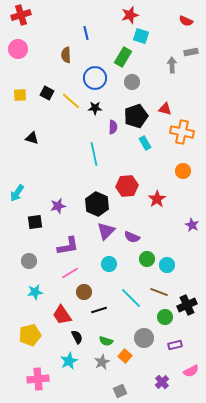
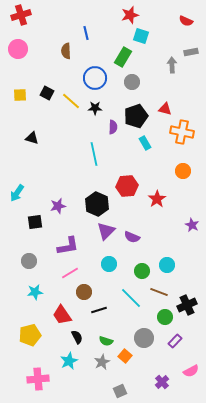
brown semicircle at (66, 55): moved 4 px up
green circle at (147, 259): moved 5 px left, 12 px down
purple rectangle at (175, 345): moved 4 px up; rotated 32 degrees counterclockwise
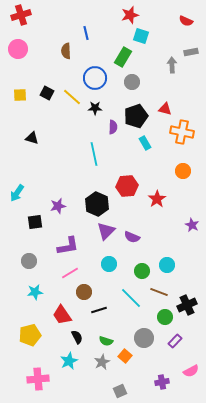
yellow line at (71, 101): moved 1 px right, 4 px up
purple cross at (162, 382): rotated 32 degrees clockwise
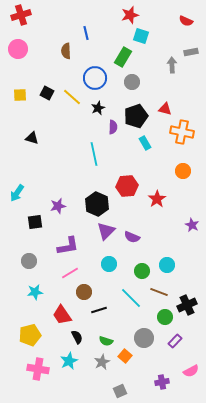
black star at (95, 108): moved 3 px right; rotated 24 degrees counterclockwise
pink cross at (38, 379): moved 10 px up; rotated 15 degrees clockwise
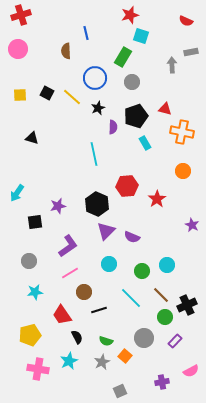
purple L-shape at (68, 246): rotated 25 degrees counterclockwise
brown line at (159, 292): moved 2 px right, 3 px down; rotated 24 degrees clockwise
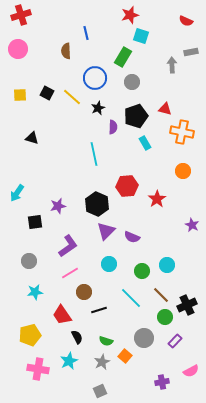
gray square at (120, 391): moved 20 px left
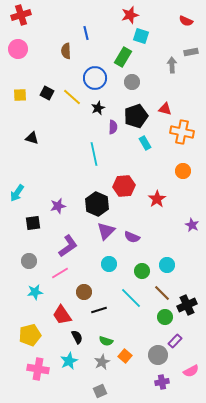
red hexagon at (127, 186): moved 3 px left
black square at (35, 222): moved 2 px left, 1 px down
pink line at (70, 273): moved 10 px left
brown line at (161, 295): moved 1 px right, 2 px up
gray circle at (144, 338): moved 14 px right, 17 px down
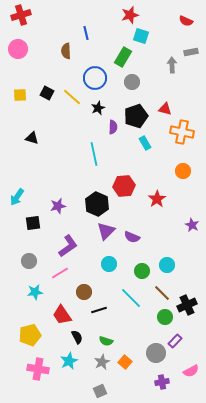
cyan arrow at (17, 193): moved 4 px down
gray circle at (158, 355): moved 2 px left, 2 px up
orange square at (125, 356): moved 6 px down
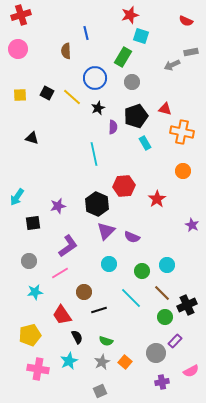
gray arrow at (172, 65): rotated 112 degrees counterclockwise
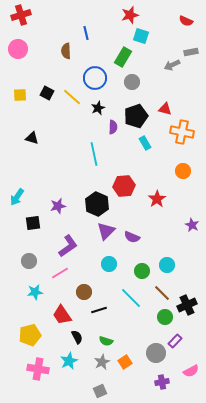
orange square at (125, 362): rotated 16 degrees clockwise
